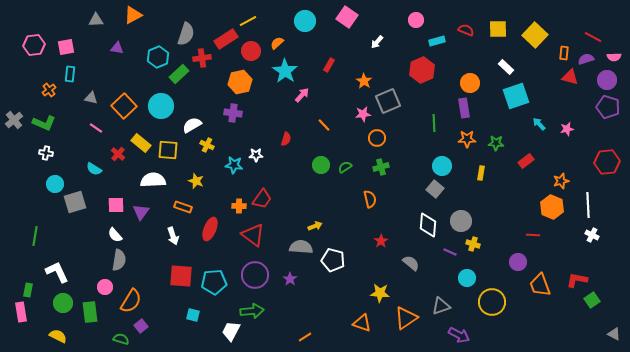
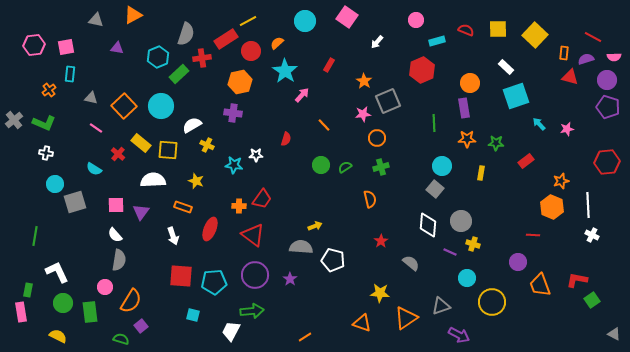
gray triangle at (96, 20): rotated 14 degrees clockwise
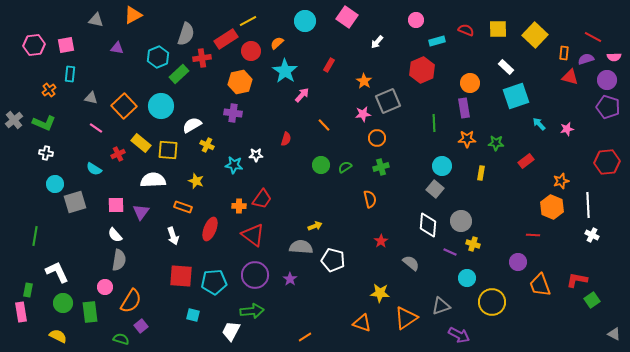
pink square at (66, 47): moved 2 px up
red cross at (118, 154): rotated 24 degrees clockwise
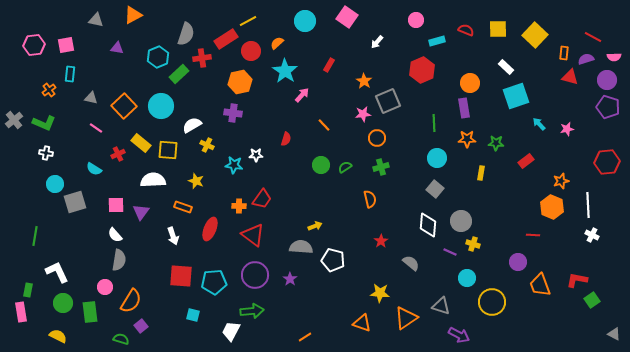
cyan circle at (442, 166): moved 5 px left, 8 px up
gray triangle at (441, 306): rotated 36 degrees clockwise
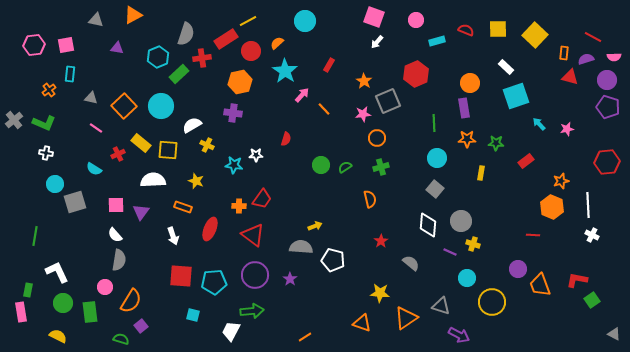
pink square at (347, 17): moved 27 px right; rotated 15 degrees counterclockwise
red hexagon at (422, 70): moved 6 px left, 4 px down
orange line at (324, 125): moved 16 px up
purple circle at (518, 262): moved 7 px down
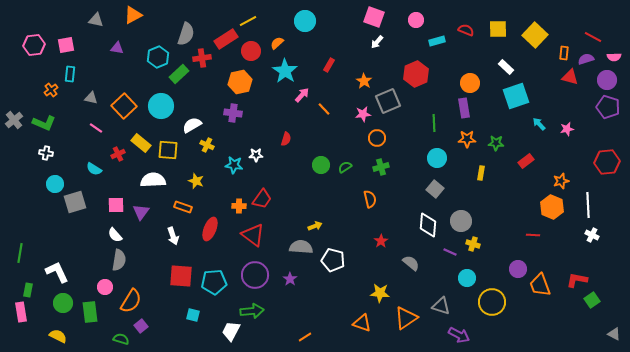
orange cross at (49, 90): moved 2 px right
green line at (35, 236): moved 15 px left, 17 px down
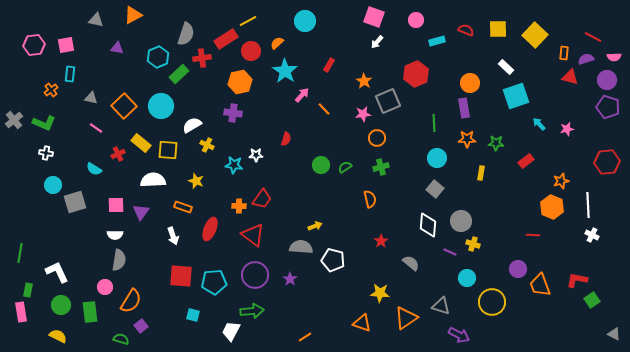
cyan circle at (55, 184): moved 2 px left, 1 px down
white semicircle at (115, 235): rotated 49 degrees counterclockwise
green circle at (63, 303): moved 2 px left, 2 px down
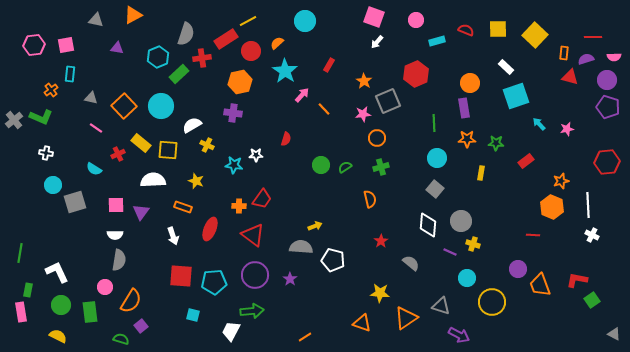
red line at (593, 37): rotated 30 degrees counterclockwise
green L-shape at (44, 123): moved 3 px left, 6 px up
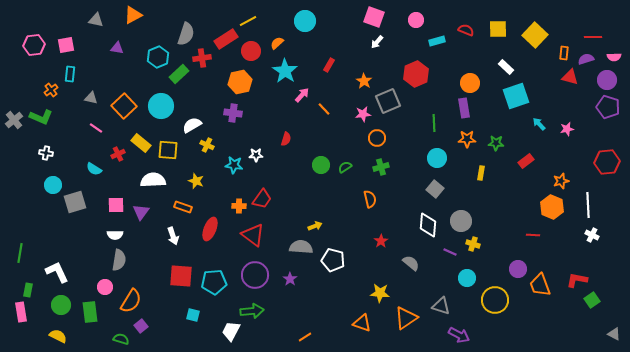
yellow circle at (492, 302): moved 3 px right, 2 px up
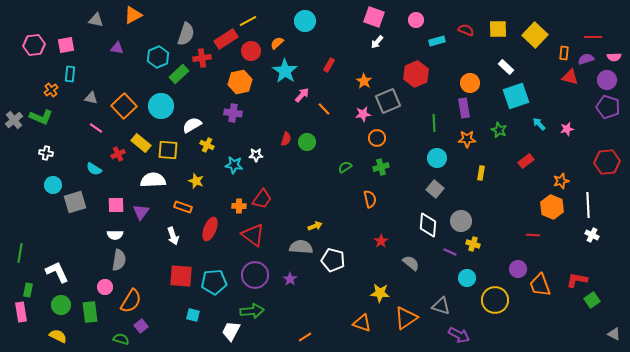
green star at (496, 143): moved 3 px right, 13 px up; rotated 21 degrees clockwise
green circle at (321, 165): moved 14 px left, 23 px up
